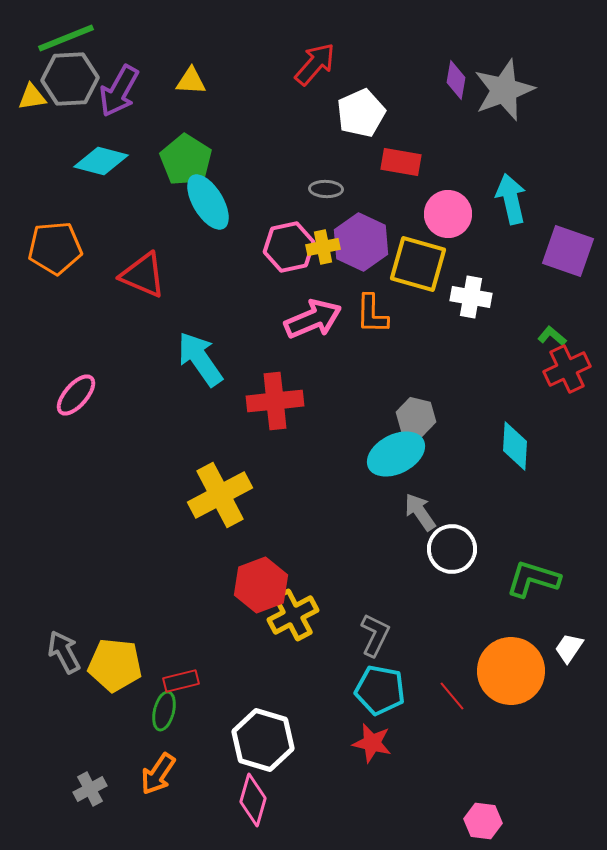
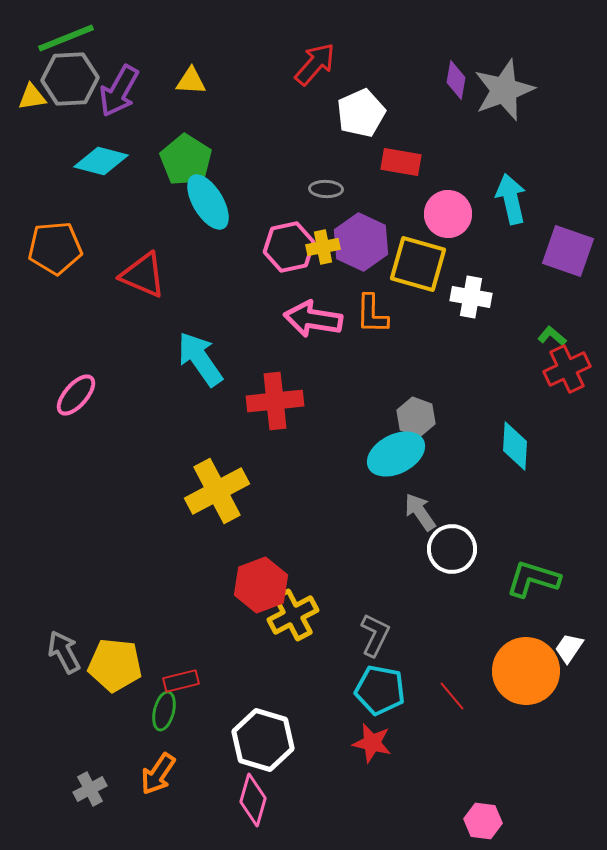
pink arrow at (313, 319): rotated 148 degrees counterclockwise
gray hexagon at (416, 417): rotated 6 degrees clockwise
yellow cross at (220, 495): moved 3 px left, 4 px up
orange circle at (511, 671): moved 15 px right
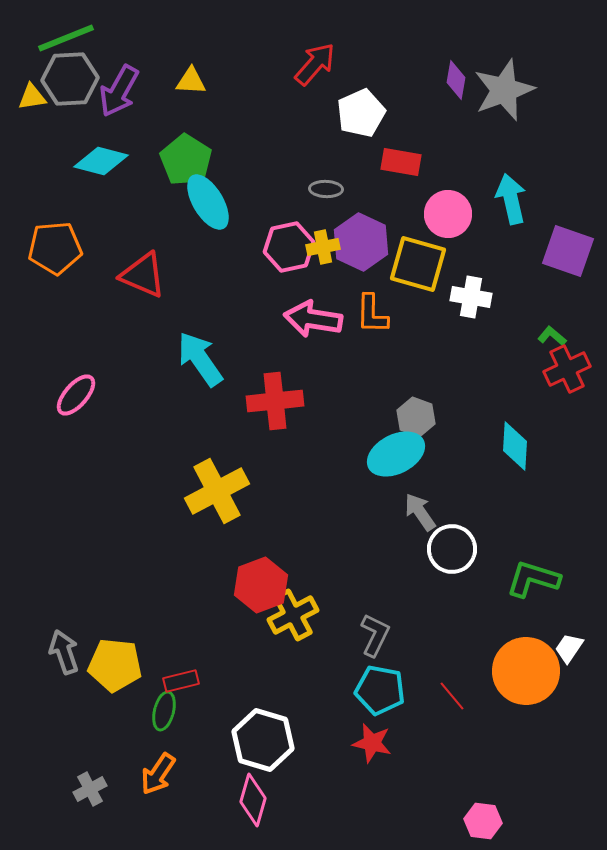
gray arrow at (64, 652): rotated 9 degrees clockwise
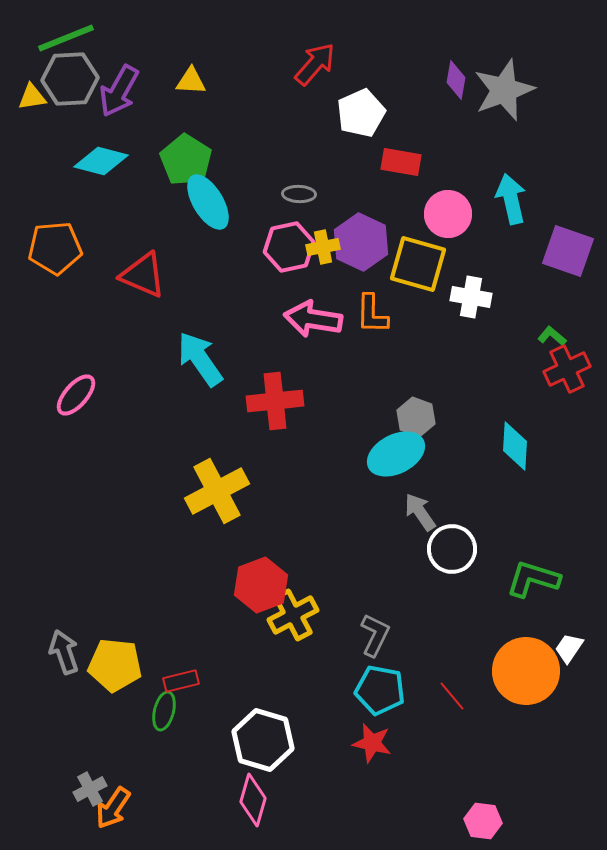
gray ellipse at (326, 189): moved 27 px left, 5 px down
orange arrow at (158, 774): moved 45 px left, 34 px down
